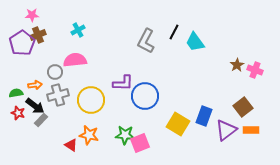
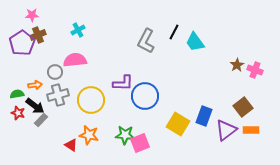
green semicircle: moved 1 px right, 1 px down
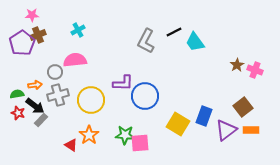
black line: rotated 35 degrees clockwise
orange star: rotated 24 degrees clockwise
pink square: rotated 18 degrees clockwise
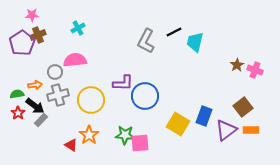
cyan cross: moved 2 px up
cyan trapezoid: rotated 50 degrees clockwise
red star: rotated 16 degrees clockwise
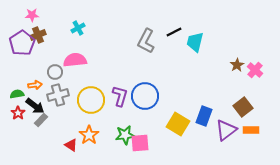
pink cross: rotated 21 degrees clockwise
purple L-shape: moved 3 px left, 13 px down; rotated 75 degrees counterclockwise
green star: rotated 12 degrees counterclockwise
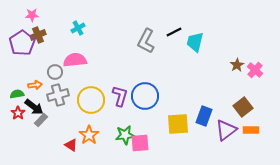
black arrow: moved 1 px left, 1 px down
yellow square: rotated 35 degrees counterclockwise
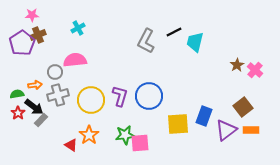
blue circle: moved 4 px right
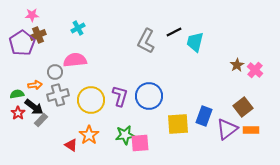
purple triangle: moved 1 px right, 1 px up
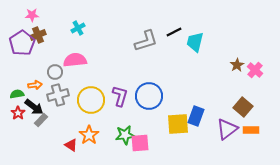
gray L-shape: rotated 135 degrees counterclockwise
brown square: rotated 12 degrees counterclockwise
blue rectangle: moved 8 px left
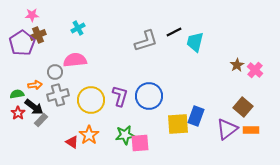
red triangle: moved 1 px right, 3 px up
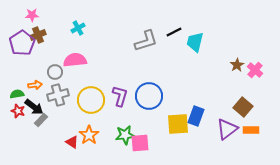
red star: moved 2 px up; rotated 16 degrees counterclockwise
